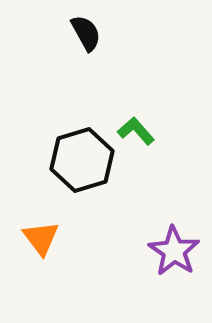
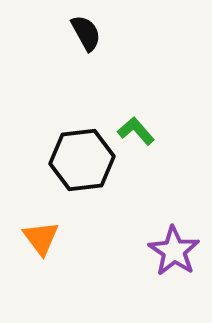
black hexagon: rotated 10 degrees clockwise
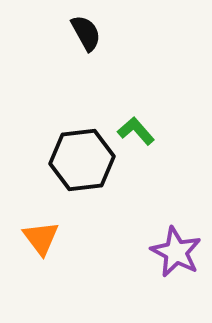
purple star: moved 2 px right, 1 px down; rotated 6 degrees counterclockwise
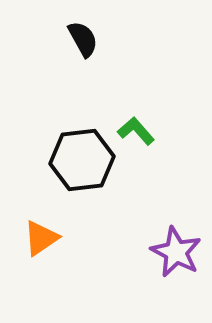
black semicircle: moved 3 px left, 6 px down
orange triangle: rotated 33 degrees clockwise
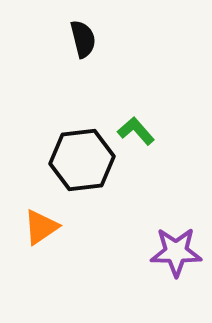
black semicircle: rotated 15 degrees clockwise
orange triangle: moved 11 px up
purple star: rotated 27 degrees counterclockwise
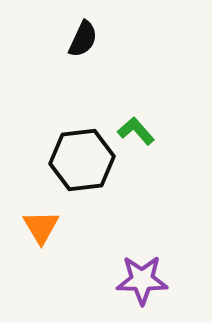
black semicircle: rotated 39 degrees clockwise
orange triangle: rotated 27 degrees counterclockwise
purple star: moved 34 px left, 28 px down
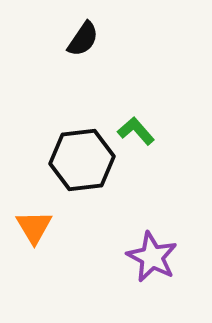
black semicircle: rotated 9 degrees clockwise
orange triangle: moved 7 px left
purple star: moved 10 px right, 23 px up; rotated 27 degrees clockwise
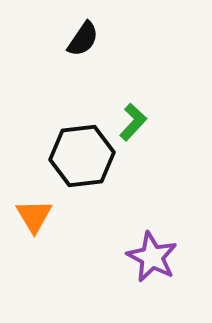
green L-shape: moved 3 px left, 9 px up; rotated 84 degrees clockwise
black hexagon: moved 4 px up
orange triangle: moved 11 px up
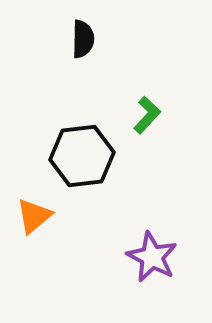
black semicircle: rotated 33 degrees counterclockwise
green L-shape: moved 14 px right, 7 px up
orange triangle: rotated 21 degrees clockwise
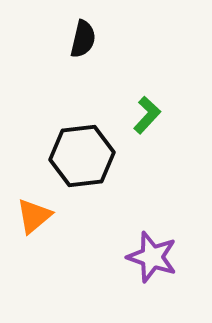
black semicircle: rotated 12 degrees clockwise
purple star: rotated 9 degrees counterclockwise
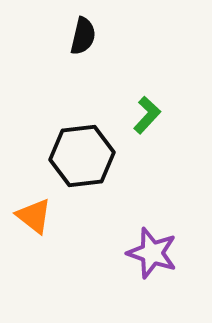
black semicircle: moved 3 px up
orange triangle: rotated 42 degrees counterclockwise
purple star: moved 4 px up
